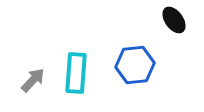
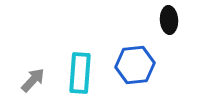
black ellipse: moved 5 px left; rotated 32 degrees clockwise
cyan rectangle: moved 4 px right
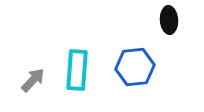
blue hexagon: moved 2 px down
cyan rectangle: moved 3 px left, 3 px up
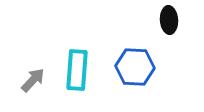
blue hexagon: rotated 9 degrees clockwise
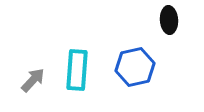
blue hexagon: rotated 15 degrees counterclockwise
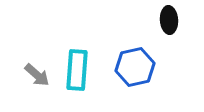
gray arrow: moved 4 px right, 5 px up; rotated 88 degrees clockwise
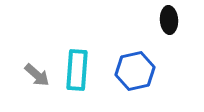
blue hexagon: moved 4 px down
